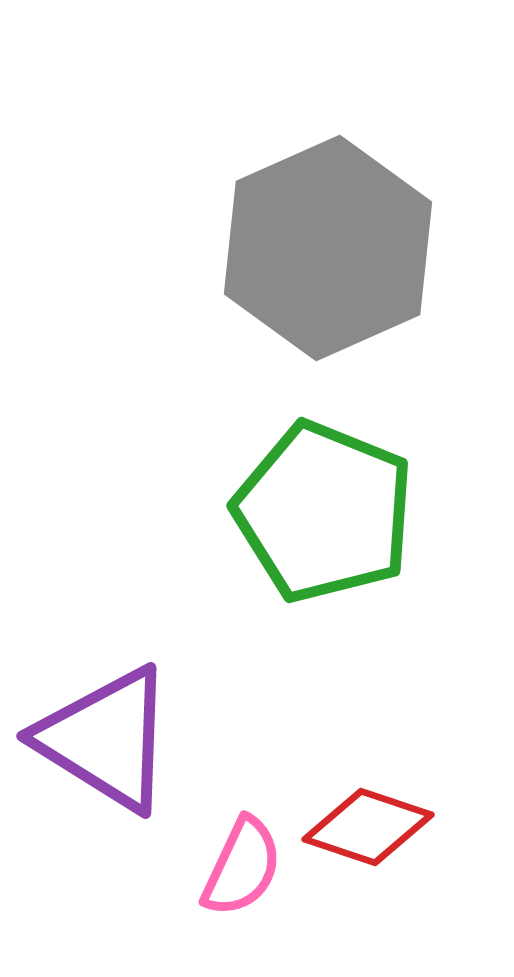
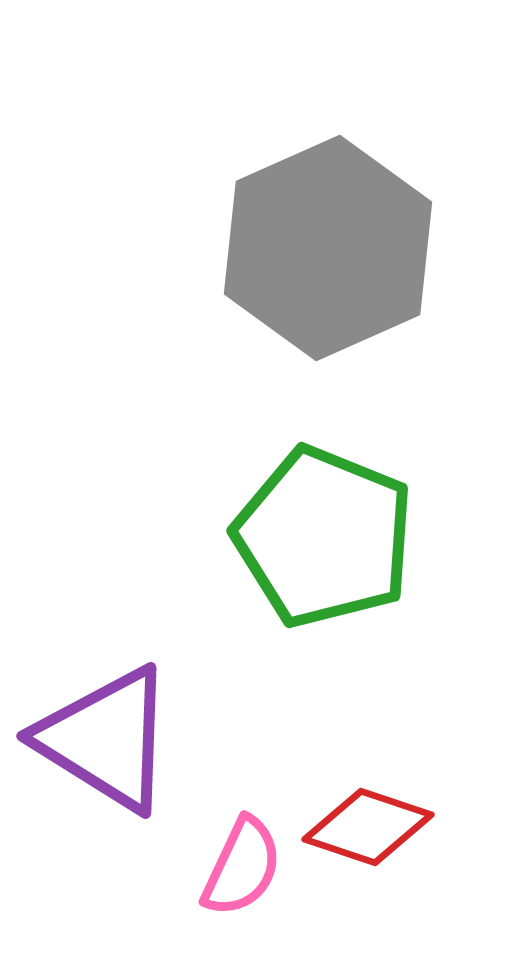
green pentagon: moved 25 px down
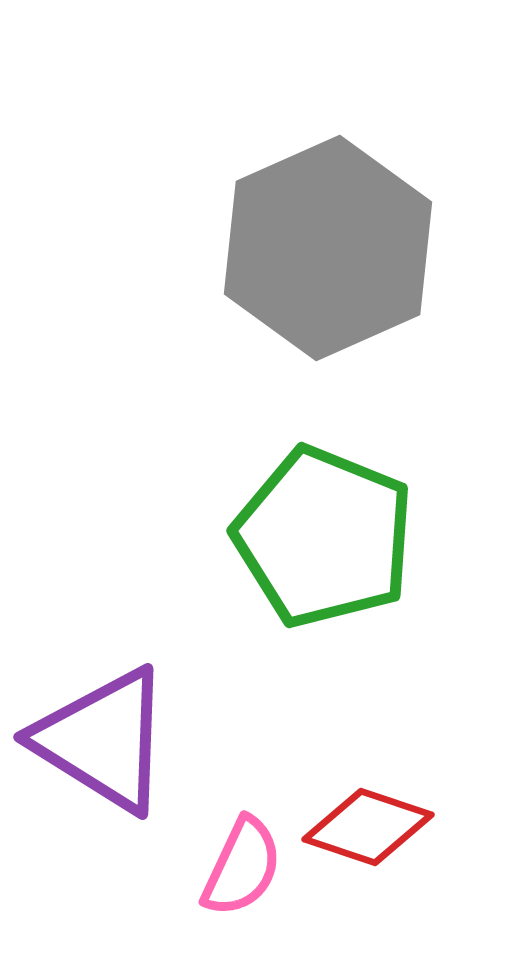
purple triangle: moved 3 px left, 1 px down
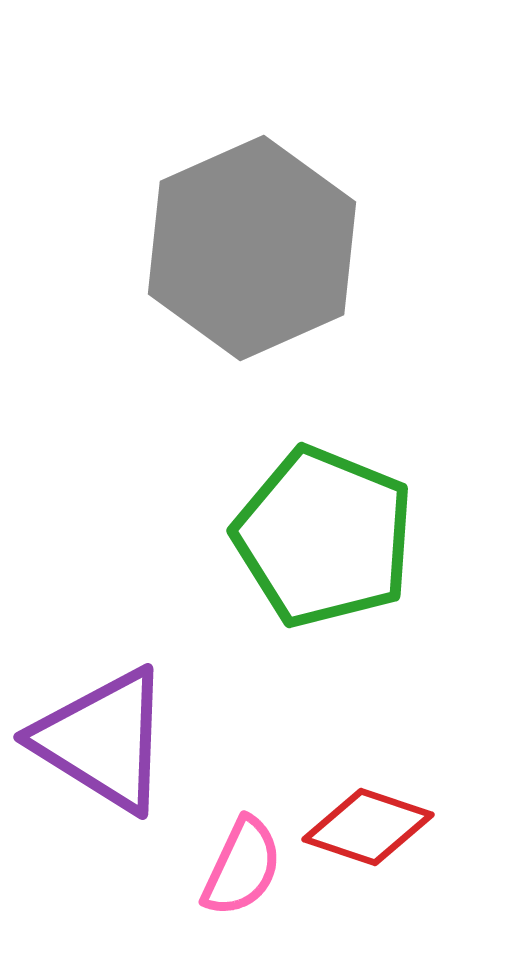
gray hexagon: moved 76 px left
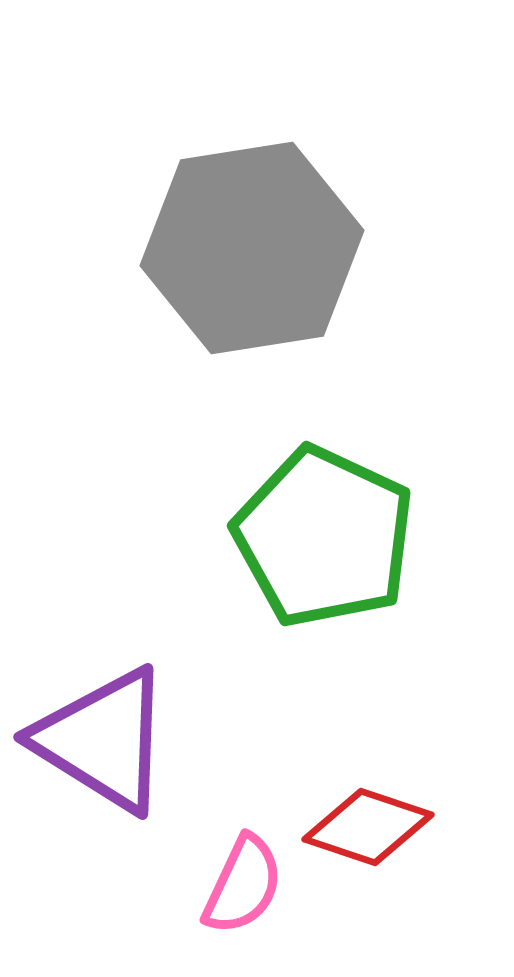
gray hexagon: rotated 15 degrees clockwise
green pentagon: rotated 3 degrees clockwise
pink semicircle: moved 1 px right, 18 px down
